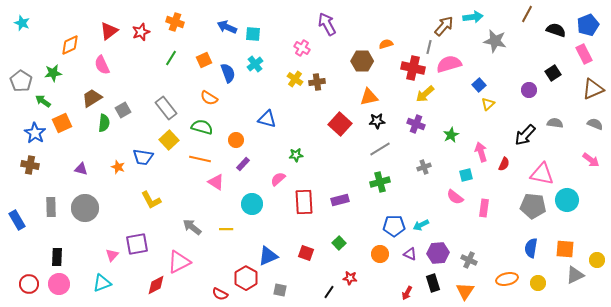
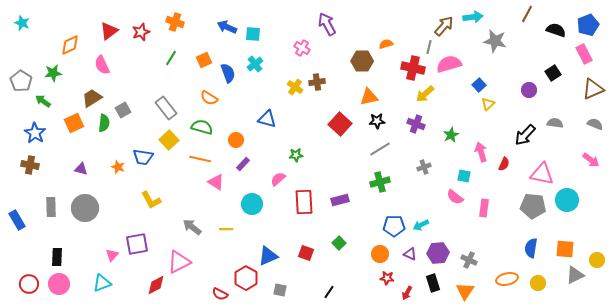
yellow cross at (295, 79): moved 8 px down
orange square at (62, 123): moved 12 px right
cyan square at (466, 175): moved 2 px left, 1 px down; rotated 24 degrees clockwise
red star at (350, 278): moved 37 px right
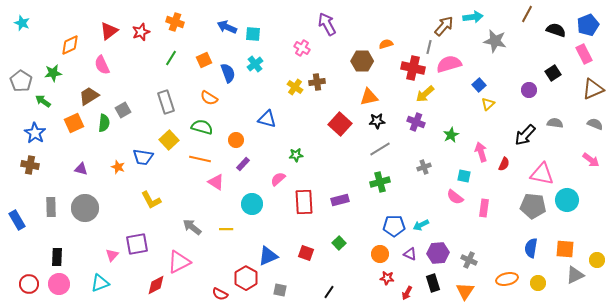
brown trapezoid at (92, 98): moved 3 px left, 2 px up
gray rectangle at (166, 108): moved 6 px up; rotated 20 degrees clockwise
purple cross at (416, 124): moved 2 px up
cyan triangle at (102, 283): moved 2 px left
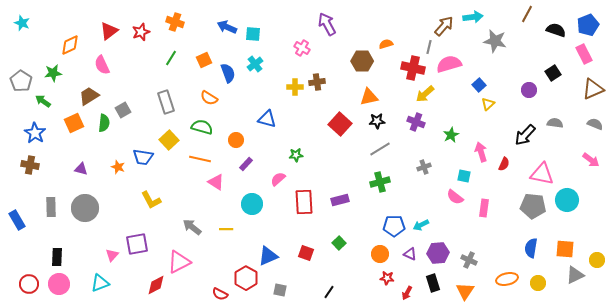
yellow cross at (295, 87): rotated 35 degrees counterclockwise
purple rectangle at (243, 164): moved 3 px right
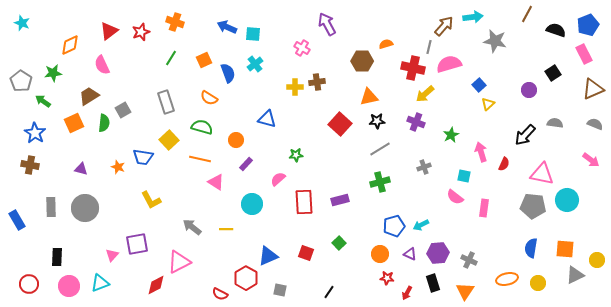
blue pentagon at (394, 226): rotated 15 degrees counterclockwise
pink circle at (59, 284): moved 10 px right, 2 px down
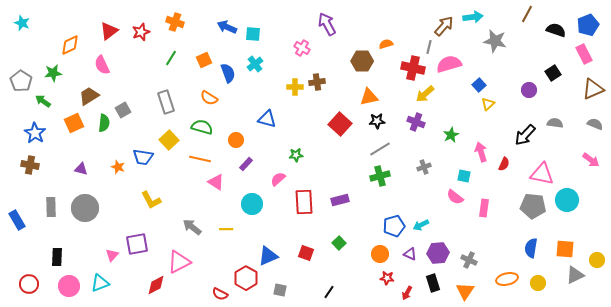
green cross at (380, 182): moved 6 px up
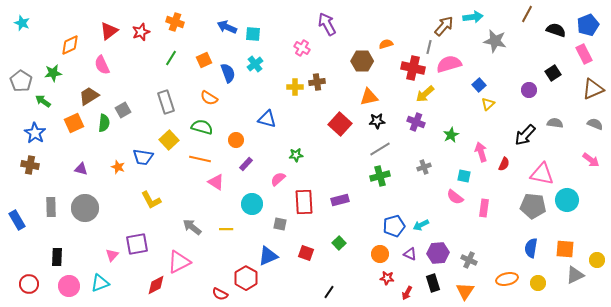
gray square at (280, 290): moved 66 px up
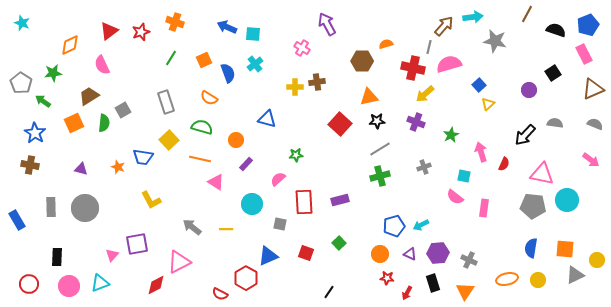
gray pentagon at (21, 81): moved 2 px down
yellow circle at (538, 283): moved 3 px up
